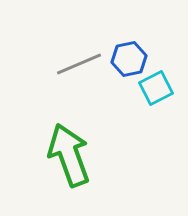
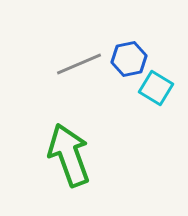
cyan square: rotated 32 degrees counterclockwise
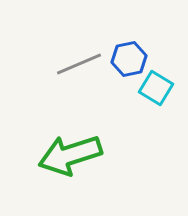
green arrow: moved 1 px right; rotated 88 degrees counterclockwise
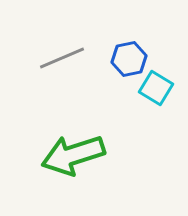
gray line: moved 17 px left, 6 px up
green arrow: moved 3 px right
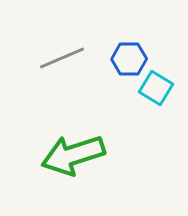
blue hexagon: rotated 12 degrees clockwise
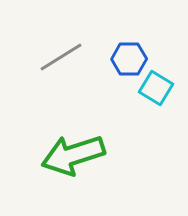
gray line: moved 1 px left, 1 px up; rotated 9 degrees counterclockwise
